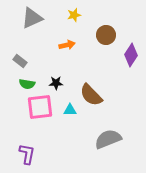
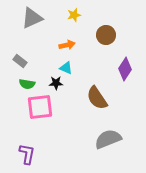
purple diamond: moved 6 px left, 14 px down
brown semicircle: moved 6 px right, 3 px down; rotated 10 degrees clockwise
cyan triangle: moved 4 px left, 42 px up; rotated 24 degrees clockwise
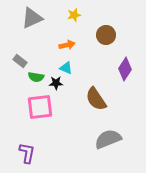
green semicircle: moved 9 px right, 7 px up
brown semicircle: moved 1 px left, 1 px down
purple L-shape: moved 1 px up
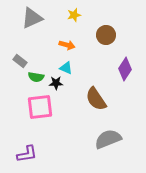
orange arrow: rotated 28 degrees clockwise
purple L-shape: moved 1 px down; rotated 70 degrees clockwise
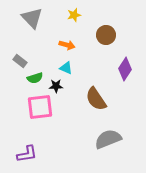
gray triangle: rotated 50 degrees counterclockwise
green semicircle: moved 1 px left, 1 px down; rotated 28 degrees counterclockwise
black star: moved 3 px down
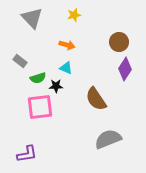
brown circle: moved 13 px right, 7 px down
green semicircle: moved 3 px right
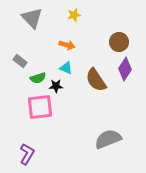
brown semicircle: moved 19 px up
purple L-shape: rotated 50 degrees counterclockwise
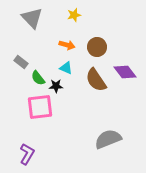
brown circle: moved 22 px left, 5 px down
gray rectangle: moved 1 px right, 1 px down
purple diamond: moved 3 px down; rotated 70 degrees counterclockwise
green semicircle: rotated 70 degrees clockwise
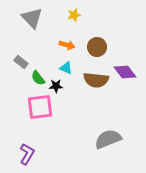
brown semicircle: rotated 50 degrees counterclockwise
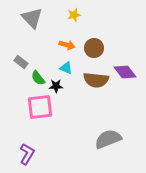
brown circle: moved 3 px left, 1 px down
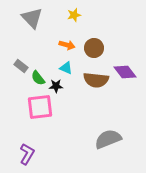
gray rectangle: moved 4 px down
